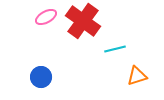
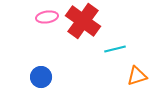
pink ellipse: moved 1 px right; rotated 20 degrees clockwise
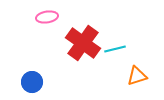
red cross: moved 22 px down
blue circle: moved 9 px left, 5 px down
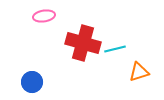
pink ellipse: moved 3 px left, 1 px up
red cross: rotated 20 degrees counterclockwise
orange triangle: moved 2 px right, 4 px up
